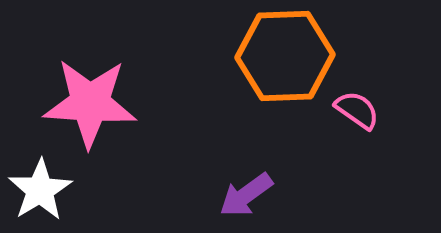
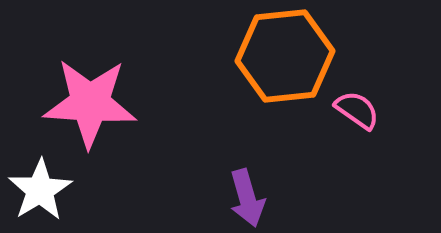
orange hexagon: rotated 4 degrees counterclockwise
purple arrow: moved 1 px right, 3 px down; rotated 70 degrees counterclockwise
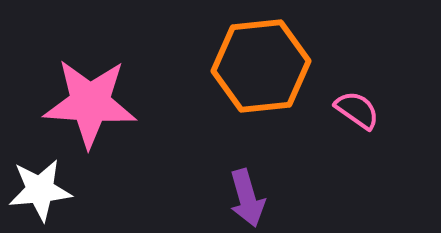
orange hexagon: moved 24 px left, 10 px down
white star: rotated 26 degrees clockwise
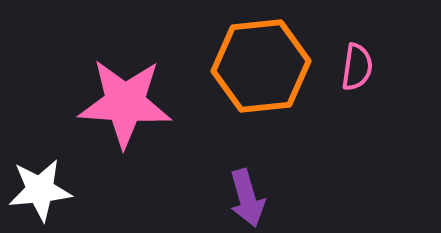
pink star: moved 35 px right
pink semicircle: moved 43 px up; rotated 63 degrees clockwise
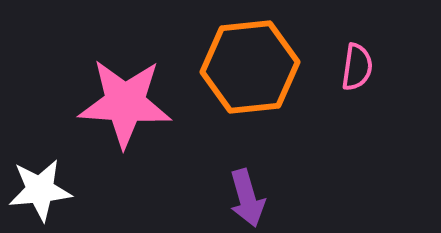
orange hexagon: moved 11 px left, 1 px down
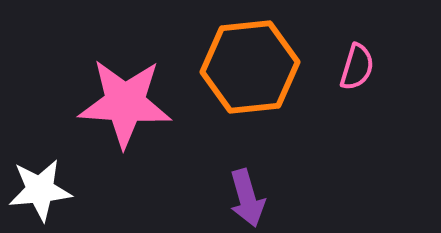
pink semicircle: rotated 9 degrees clockwise
